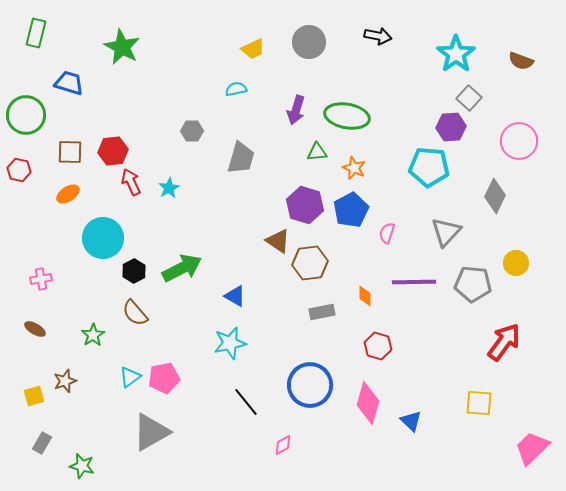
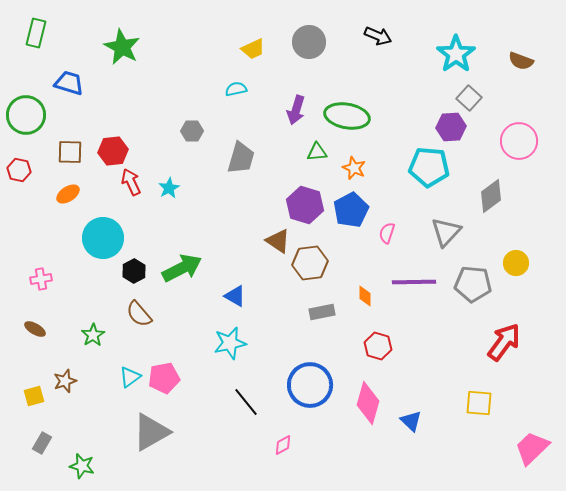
black arrow at (378, 36): rotated 12 degrees clockwise
gray diamond at (495, 196): moved 4 px left; rotated 28 degrees clockwise
brown semicircle at (135, 313): moved 4 px right, 1 px down
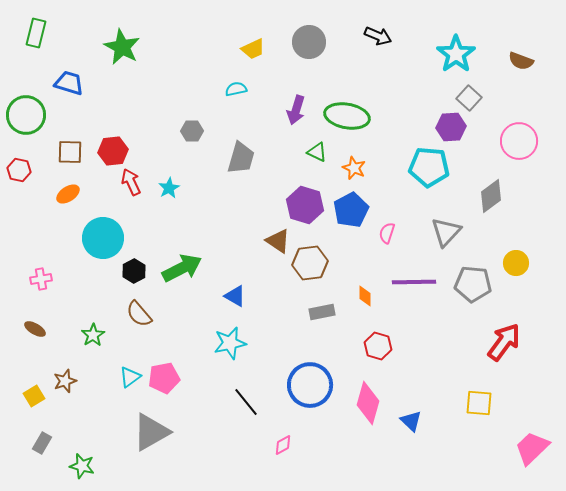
green triangle at (317, 152): rotated 30 degrees clockwise
yellow square at (34, 396): rotated 15 degrees counterclockwise
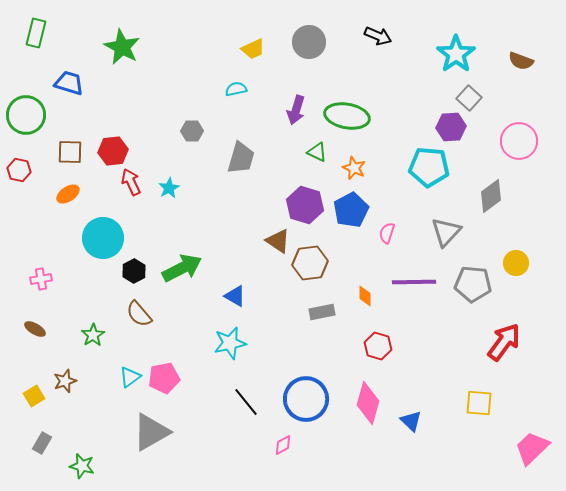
blue circle at (310, 385): moved 4 px left, 14 px down
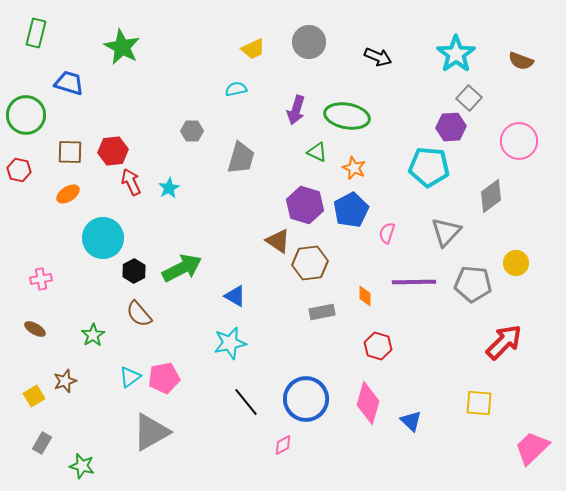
black arrow at (378, 36): moved 21 px down
red arrow at (504, 342): rotated 9 degrees clockwise
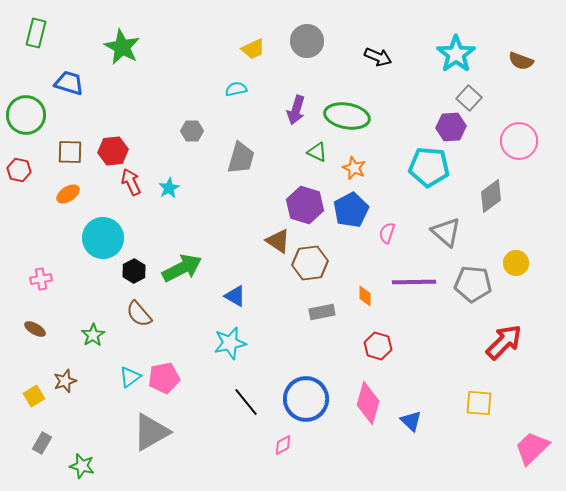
gray circle at (309, 42): moved 2 px left, 1 px up
gray triangle at (446, 232): rotated 32 degrees counterclockwise
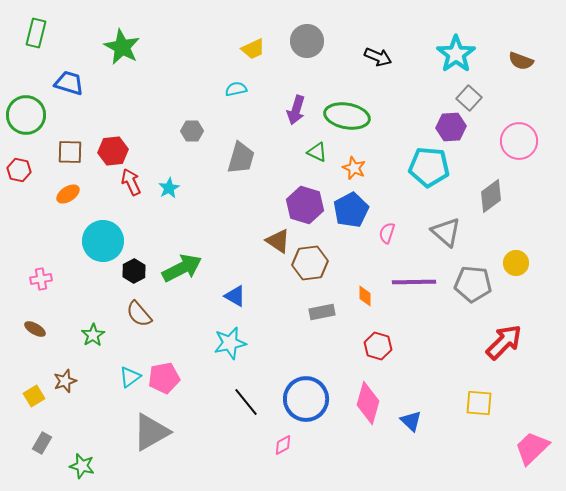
cyan circle at (103, 238): moved 3 px down
